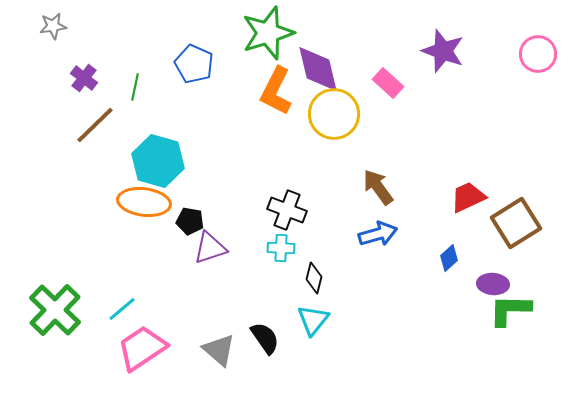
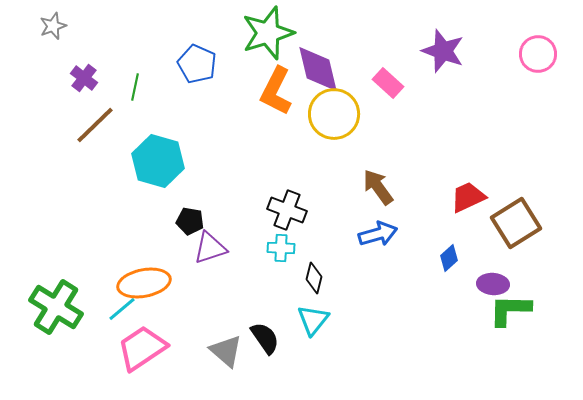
gray star: rotated 12 degrees counterclockwise
blue pentagon: moved 3 px right
orange ellipse: moved 81 px down; rotated 18 degrees counterclockwise
green cross: moved 1 px right, 3 px up; rotated 12 degrees counterclockwise
gray triangle: moved 7 px right, 1 px down
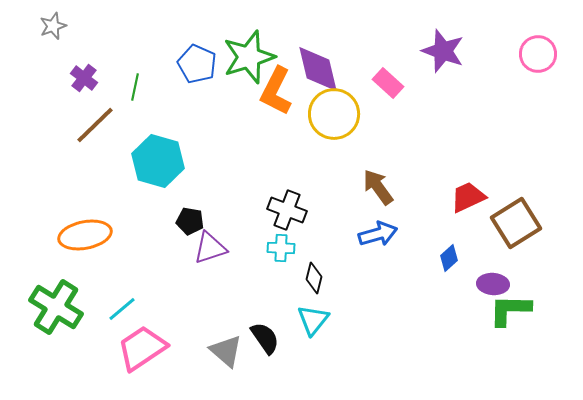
green star: moved 19 px left, 24 px down
orange ellipse: moved 59 px left, 48 px up
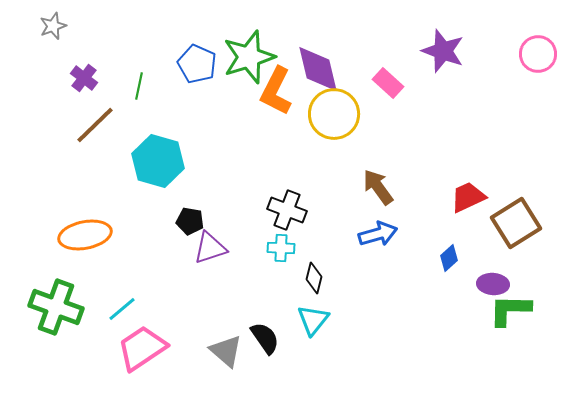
green line: moved 4 px right, 1 px up
green cross: rotated 12 degrees counterclockwise
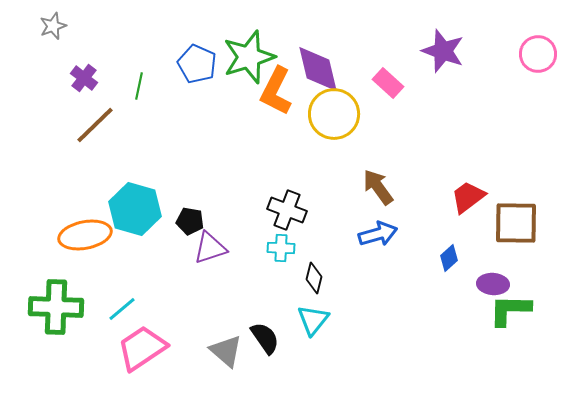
cyan hexagon: moved 23 px left, 48 px down
red trapezoid: rotated 12 degrees counterclockwise
brown square: rotated 33 degrees clockwise
green cross: rotated 18 degrees counterclockwise
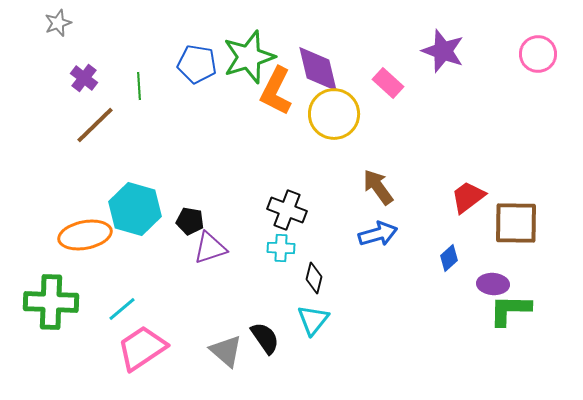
gray star: moved 5 px right, 3 px up
blue pentagon: rotated 15 degrees counterclockwise
green line: rotated 16 degrees counterclockwise
green cross: moved 5 px left, 5 px up
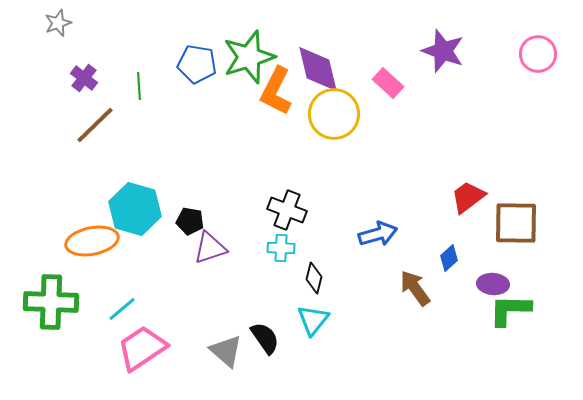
brown arrow: moved 37 px right, 101 px down
orange ellipse: moved 7 px right, 6 px down
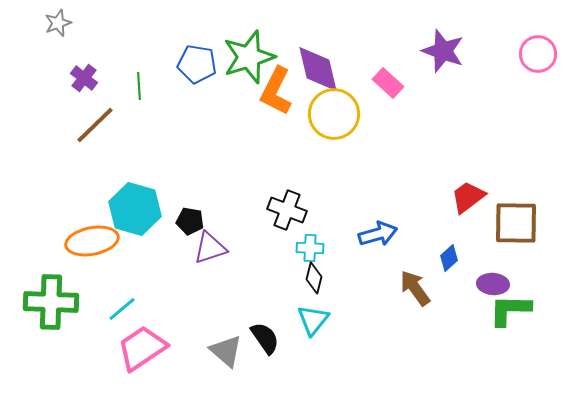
cyan cross: moved 29 px right
